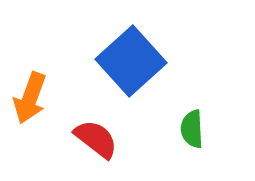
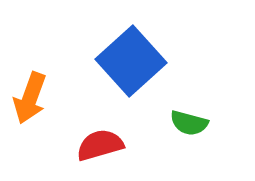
green semicircle: moved 3 px left, 6 px up; rotated 72 degrees counterclockwise
red semicircle: moved 4 px right, 6 px down; rotated 54 degrees counterclockwise
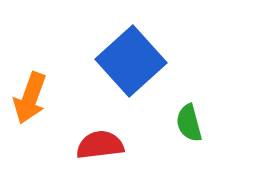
green semicircle: rotated 60 degrees clockwise
red semicircle: rotated 9 degrees clockwise
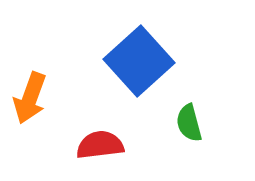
blue square: moved 8 px right
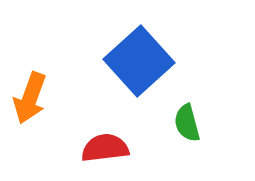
green semicircle: moved 2 px left
red semicircle: moved 5 px right, 3 px down
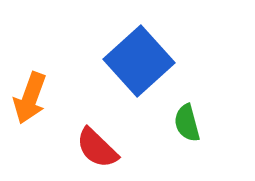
red semicircle: moved 8 px left; rotated 129 degrees counterclockwise
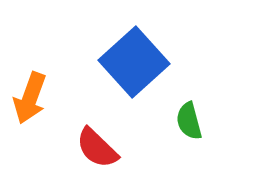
blue square: moved 5 px left, 1 px down
green semicircle: moved 2 px right, 2 px up
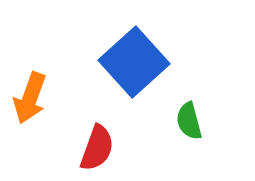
red semicircle: rotated 114 degrees counterclockwise
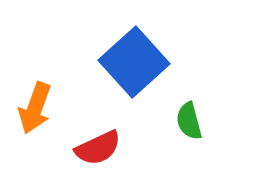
orange arrow: moved 5 px right, 10 px down
red semicircle: moved 1 px right; rotated 45 degrees clockwise
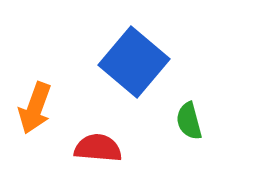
blue square: rotated 8 degrees counterclockwise
red semicircle: rotated 150 degrees counterclockwise
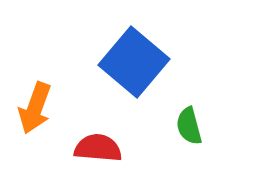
green semicircle: moved 5 px down
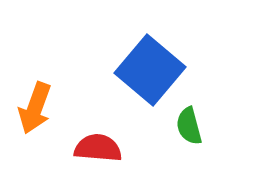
blue square: moved 16 px right, 8 px down
